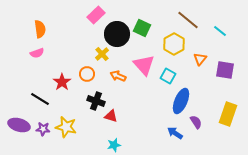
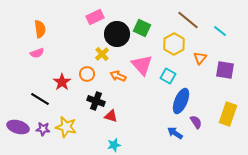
pink rectangle: moved 1 px left, 2 px down; rotated 18 degrees clockwise
orange triangle: moved 1 px up
pink triangle: moved 2 px left
purple ellipse: moved 1 px left, 2 px down
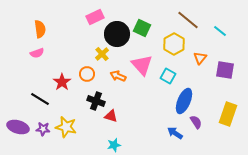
blue ellipse: moved 3 px right
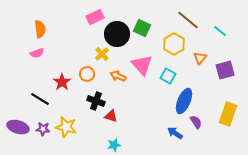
purple square: rotated 24 degrees counterclockwise
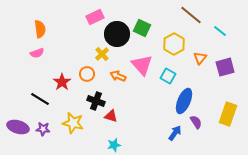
brown line: moved 3 px right, 5 px up
purple square: moved 3 px up
yellow star: moved 7 px right, 4 px up
blue arrow: rotated 91 degrees clockwise
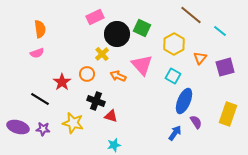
cyan square: moved 5 px right
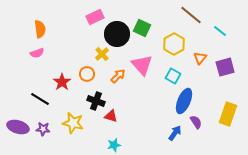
orange arrow: rotated 112 degrees clockwise
